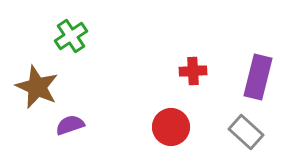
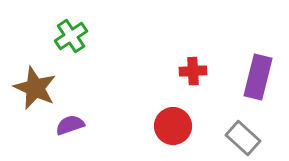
brown star: moved 2 px left, 1 px down
red circle: moved 2 px right, 1 px up
gray rectangle: moved 3 px left, 6 px down
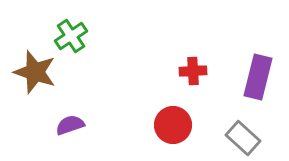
brown star: moved 16 px up; rotated 6 degrees counterclockwise
red circle: moved 1 px up
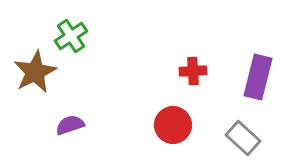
brown star: rotated 27 degrees clockwise
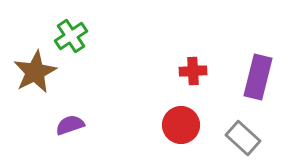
red circle: moved 8 px right
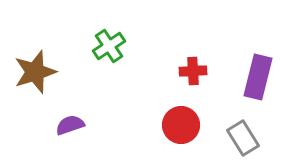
green cross: moved 38 px right, 10 px down
brown star: rotated 9 degrees clockwise
gray rectangle: rotated 16 degrees clockwise
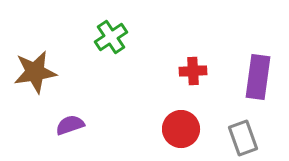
green cross: moved 2 px right, 9 px up
brown star: rotated 9 degrees clockwise
purple rectangle: rotated 6 degrees counterclockwise
red circle: moved 4 px down
gray rectangle: rotated 12 degrees clockwise
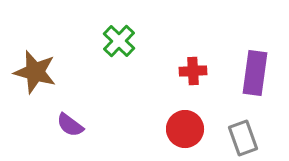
green cross: moved 8 px right, 4 px down; rotated 12 degrees counterclockwise
brown star: rotated 24 degrees clockwise
purple rectangle: moved 3 px left, 4 px up
purple semicircle: rotated 124 degrees counterclockwise
red circle: moved 4 px right
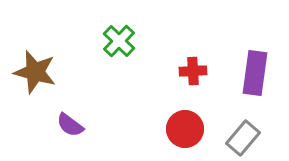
gray rectangle: rotated 60 degrees clockwise
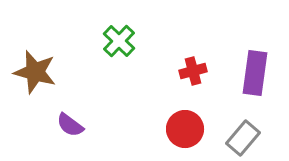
red cross: rotated 12 degrees counterclockwise
